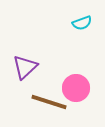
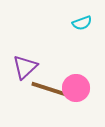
brown line: moved 13 px up
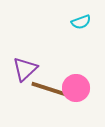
cyan semicircle: moved 1 px left, 1 px up
purple triangle: moved 2 px down
